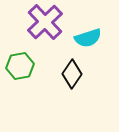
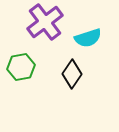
purple cross: rotated 6 degrees clockwise
green hexagon: moved 1 px right, 1 px down
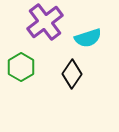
green hexagon: rotated 20 degrees counterclockwise
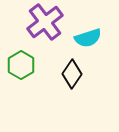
green hexagon: moved 2 px up
